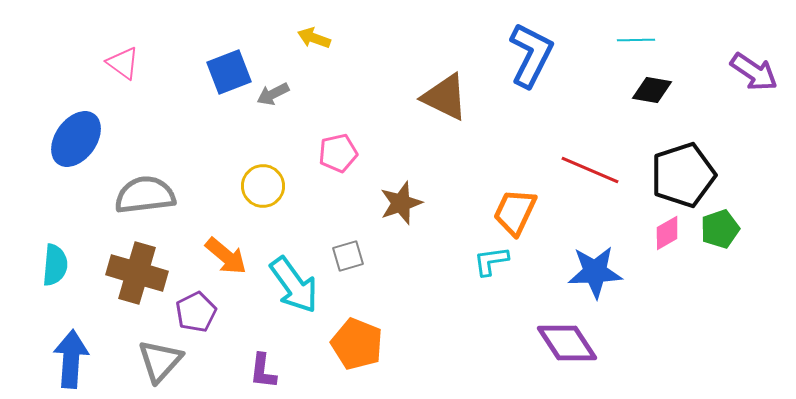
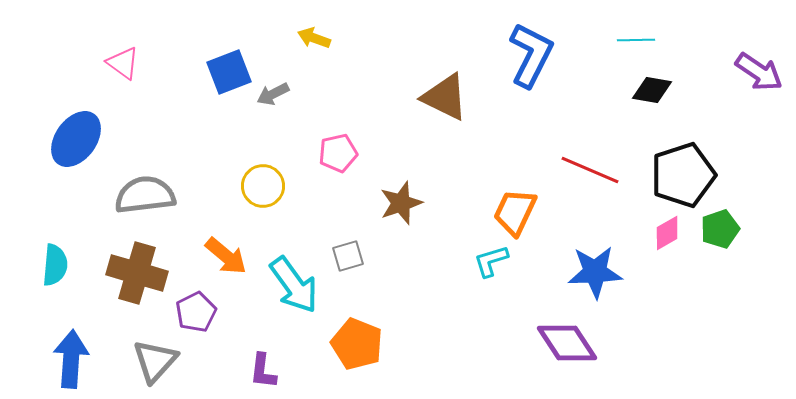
purple arrow: moved 5 px right
cyan L-shape: rotated 9 degrees counterclockwise
gray triangle: moved 5 px left
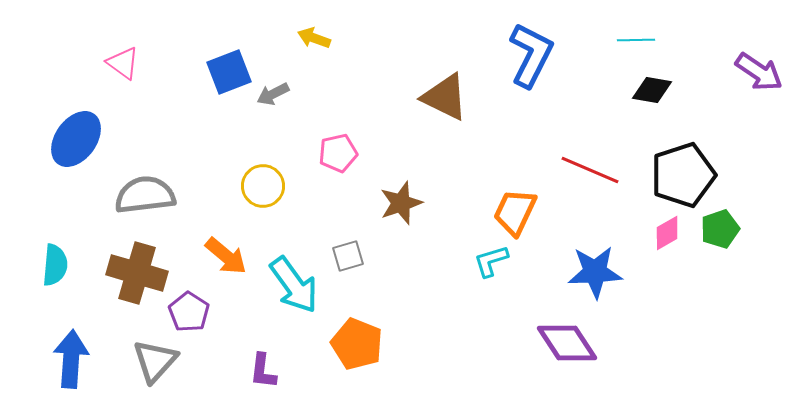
purple pentagon: moved 7 px left; rotated 12 degrees counterclockwise
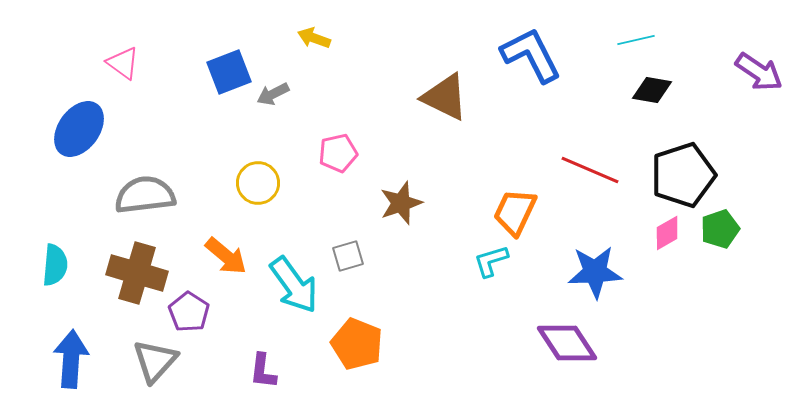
cyan line: rotated 12 degrees counterclockwise
blue L-shape: rotated 54 degrees counterclockwise
blue ellipse: moved 3 px right, 10 px up
yellow circle: moved 5 px left, 3 px up
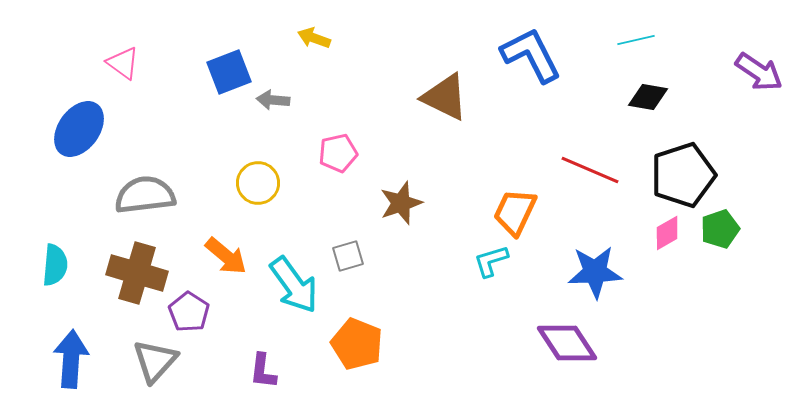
black diamond: moved 4 px left, 7 px down
gray arrow: moved 6 px down; rotated 32 degrees clockwise
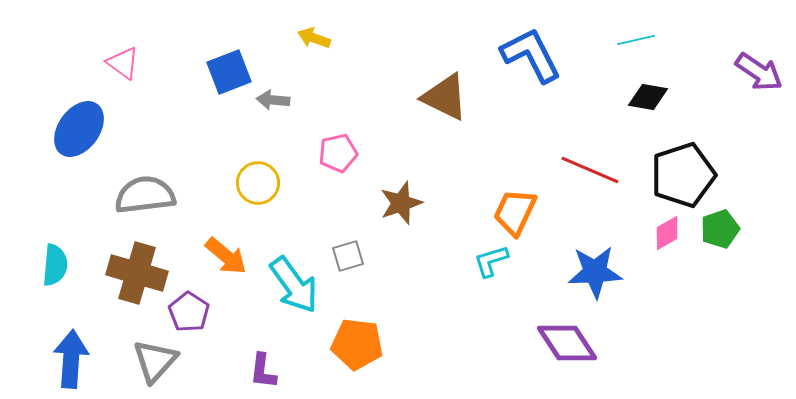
orange pentagon: rotated 15 degrees counterclockwise
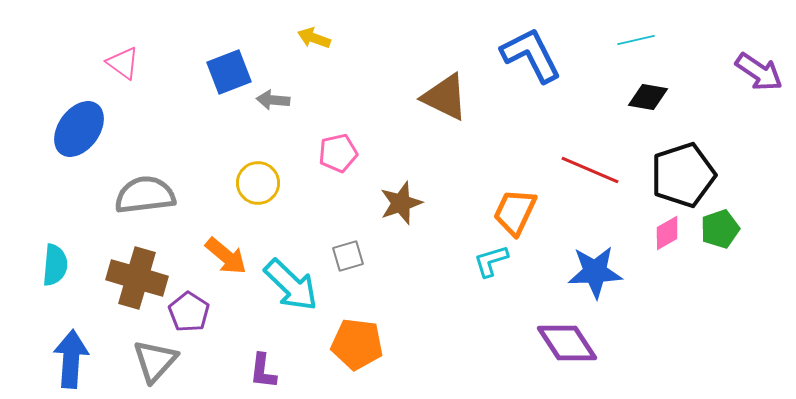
brown cross: moved 5 px down
cyan arrow: moved 3 px left; rotated 10 degrees counterclockwise
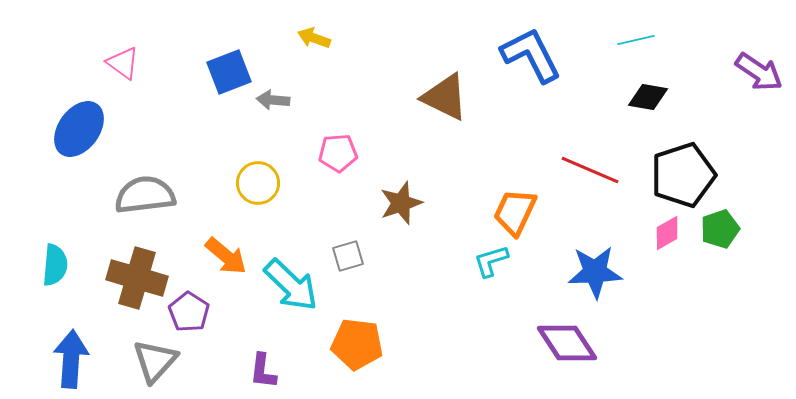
pink pentagon: rotated 9 degrees clockwise
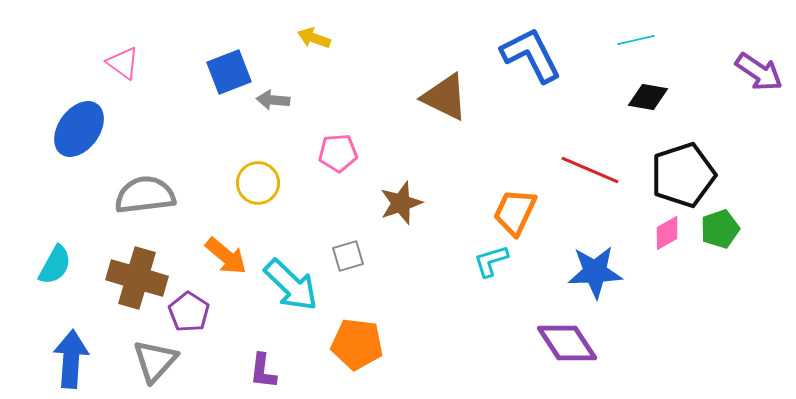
cyan semicircle: rotated 24 degrees clockwise
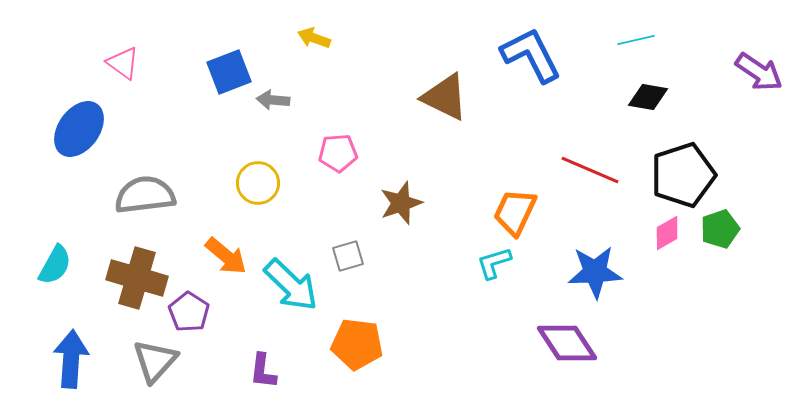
cyan L-shape: moved 3 px right, 2 px down
